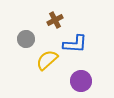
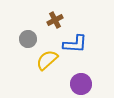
gray circle: moved 2 px right
purple circle: moved 3 px down
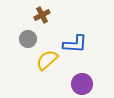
brown cross: moved 13 px left, 5 px up
purple circle: moved 1 px right
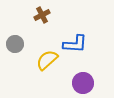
gray circle: moved 13 px left, 5 px down
purple circle: moved 1 px right, 1 px up
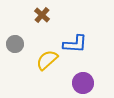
brown cross: rotated 21 degrees counterclockwise
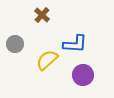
purple circle: moved 8 px up
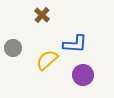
gray circle: moved 2 px left, 4 px down
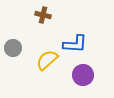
brown cross: moved 1 px right; rotated 28 degrees counterclockwise
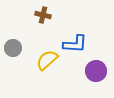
purple circle: moved 13 px right, 4 px up
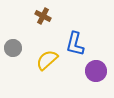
brown cross: moved 1 px down; rotated 14 degrees clockwise
blue L-shape: rotated 100 degrees clockwise
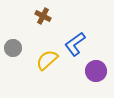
blue L-shape: rotated 40 degrees clockwise
